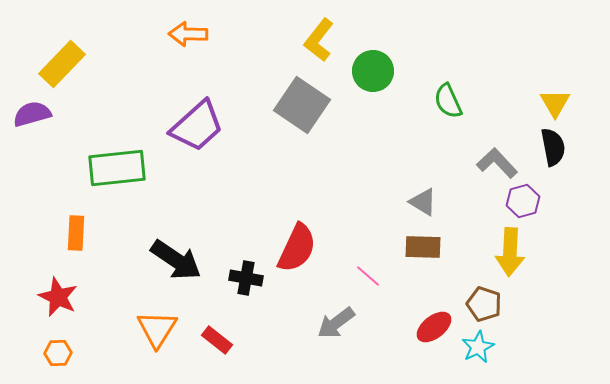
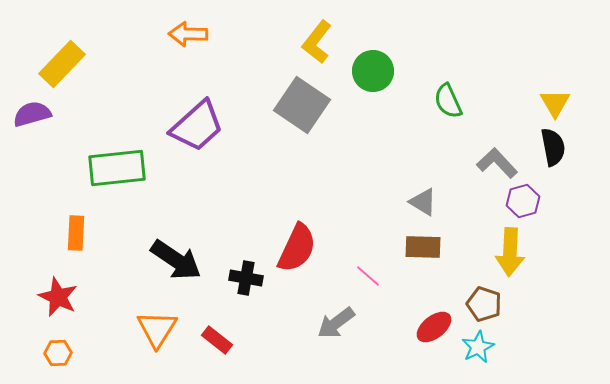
yellow L-shape: moved 2 px left, 2 px down
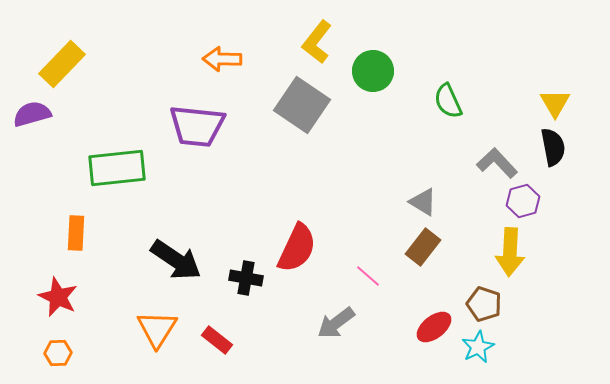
orange arrow: moved 34 px right, 25 px down
purple trapezoid: rotated 48 degrees clockwise
brown rectangle: rotated 54 degrees counterclockwise
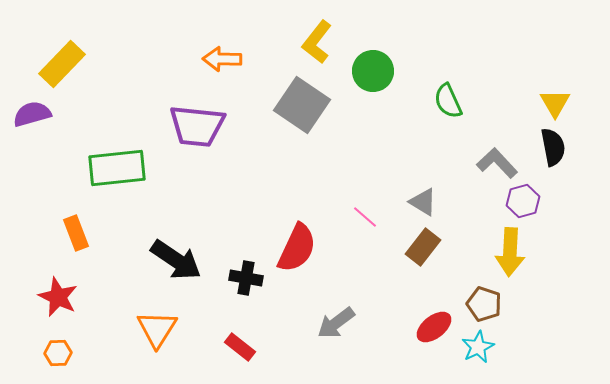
orange rectangle: rotated 24 degrees counterclockwise
pink line: moved 3 px left, 59 px up
red rectangle: moved 23 px right, 7 px down
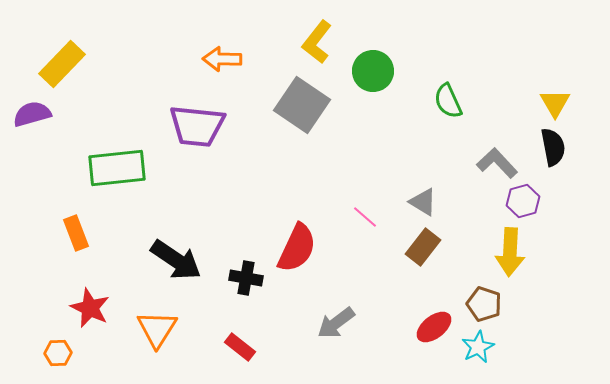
red star: moved 32 px right, 11 px down
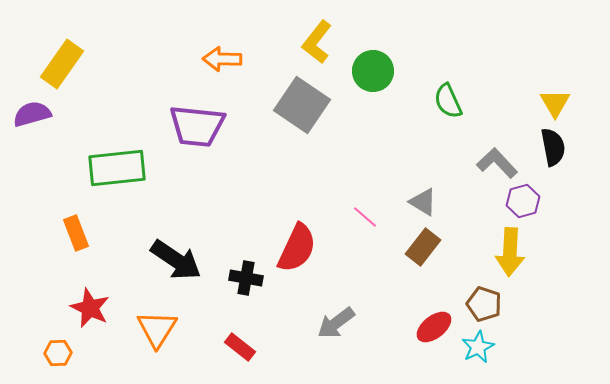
yellow rectangle: rotated 9 degrees counterclockwise
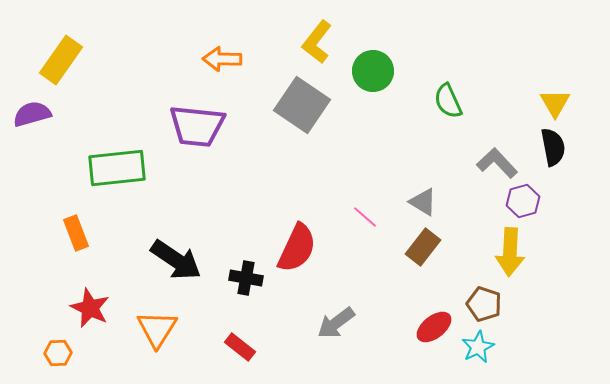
yellow rectangle: moved 1 px left, 4 px up
